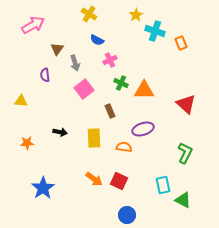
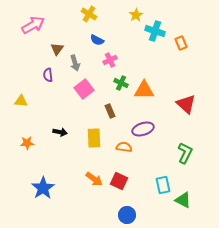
purple semicircle: moved 3 px right
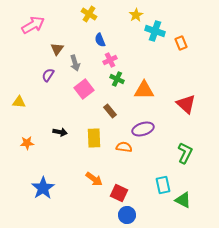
blue semicircle: moved 3 px right; rotated 40 degrees clockwise
purple semicircle: rotated 40 degrees clockwise
green cross: moved 4 px left, 4 px up
yellow triangle: moved 2 px left, 1 px down
brown rectangle: rotated 16 degrees counterclockwise
red square: moved 12 px down
